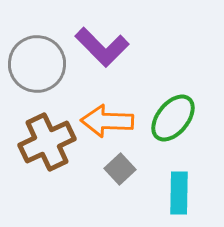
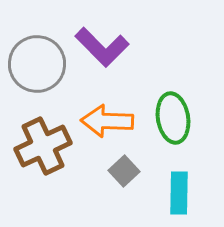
green ellipse: rotated 48 degrees counterclockwise
brown cross: moved 4 px left, 4 px down
gray square: moved 4 px right, 2 px down
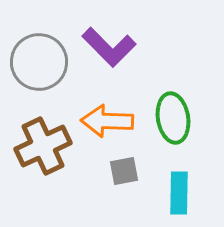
purple L-shape: moved 7 px right
gray circle: moved 2 px right, 2 px up
gray square: rotated 32 degrees clockwise
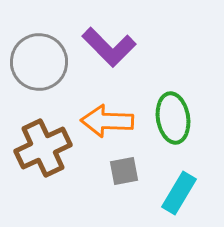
brown cross: moved 2 px down
cyan rectangle: rotated 30 degrees clockwise
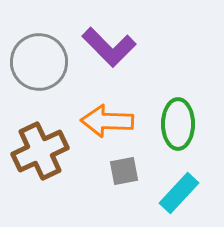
green ellipse: moved 5 px right, 6 px down; rotated 9 degrees clockwise
brown cross: moved 3 px left, 3 px down
cyan rectangle: rotated 12 degrees clockwise
